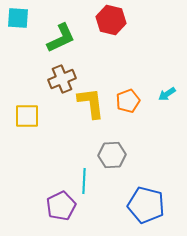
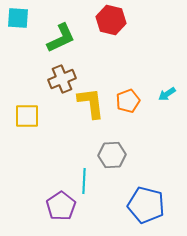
purple pentagon: rotated 8 degrees counterclockwise
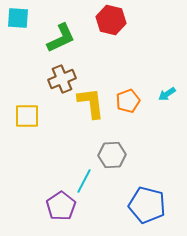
cyan line: rotated 25 degrees clockwise
blue pentagon: moved 1 px right
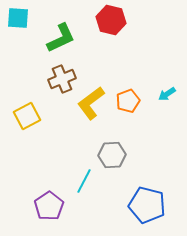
yellow L-shape: rotated 120 degrees counterclockwise
yellow square: rotated 28 degrees counterclockwise
purple pentagon: moved 12 px left
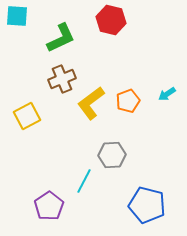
cyan square: moved 1 px left, 2 px up
